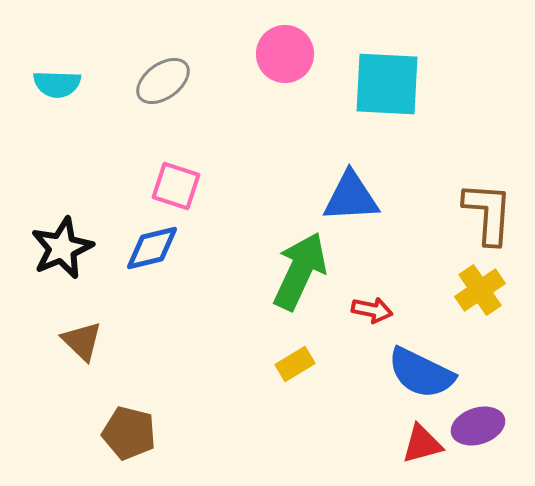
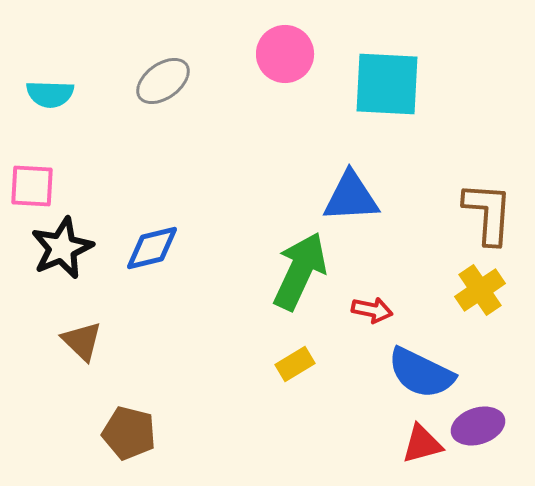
cyan semicircle: moved 7 px left, 10 px down
pink square: moved 144 px left; rotated 15 degrees counterclockwise
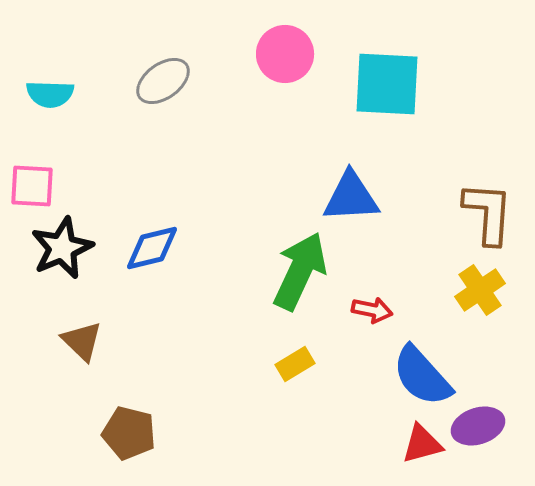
blue semicircle: moved 1 px right, 3 px down; rotated 22 degrees clockwise
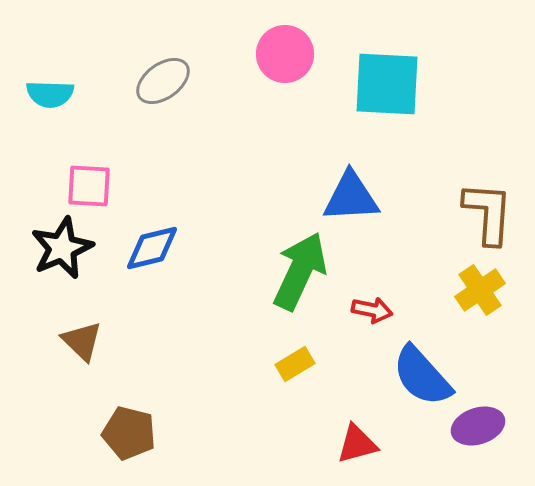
pink square: moved 57 px right
red triangle: moved 65 px left
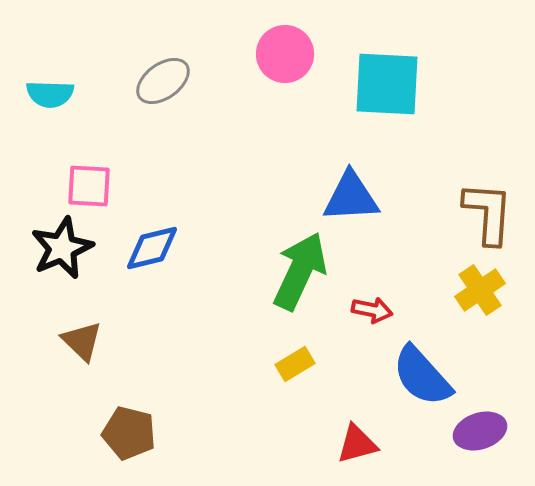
purple ellipse: moved 2 px right, 5 px down
